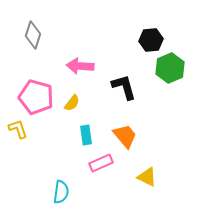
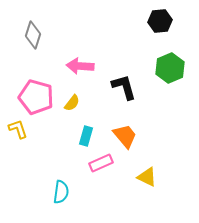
black hexagon: moved 9 px right, 19 px up
cyan rectangle: moved 1 px down; rotated 24 degrees clockwise
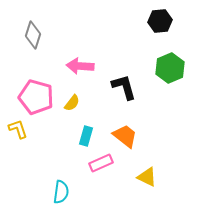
orange trapezoid: rotated 12 degrees counterclockwise
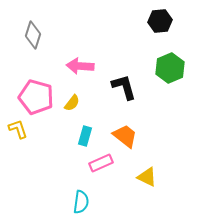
cyan rectangle: moved 1 px left
cyan semicircle: moved 20 px right, 10 px down
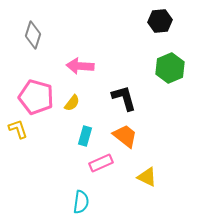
black L-shape: moved 11 px down
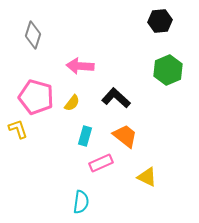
green hexagon: moved 2 px left, 2 px down
black L-shape: moved 8 px left; rotated 32 degrees counterclockwise
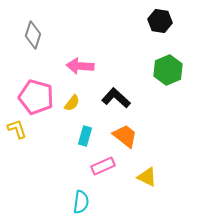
black hexagon: rotated 15 degrees clockwise
yellow L-shape: moved 1 px left
pink rectangle: moved 2 px right, 3 px down
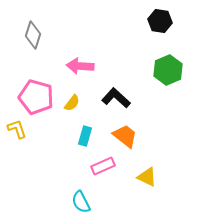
cyan semicircle: rotated 145 degrees clockwise
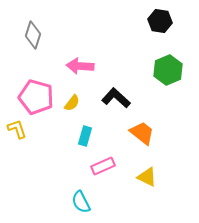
orange trapezoid: moved 17 px right, 3 px up
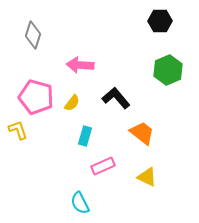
black hexagon: rotated 10 degrees counterclockwise
pink arrow: moved 1 px up
black L-shape: rotated 8 degrees clockwise
yellow L-shape: moved 1 px right, 1 px down
cyan semicircle: moved 1 px left, 1 px down
